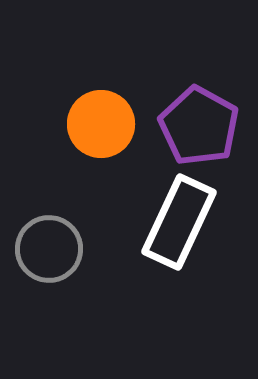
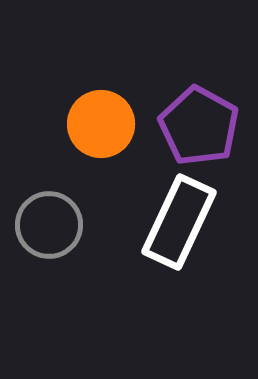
gray circle: moved 24 px up
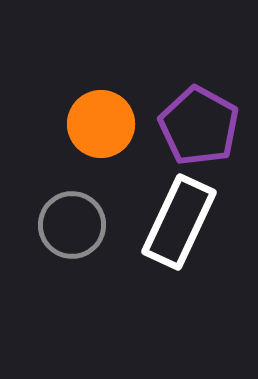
gray circle: moved 23 px right
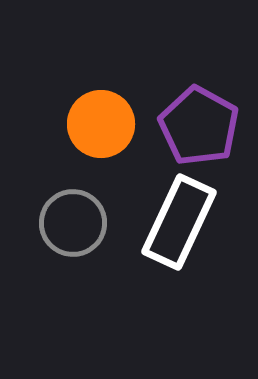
gray circle: moved 1 px right, 2 px up
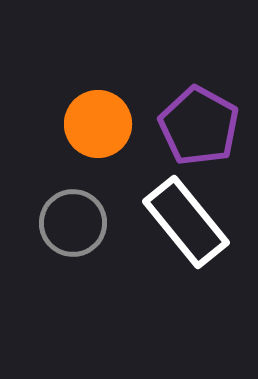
orange circle: moved 3 px left
white rectangle: moved 7 px right; rotated 64 degrees counterclockwise
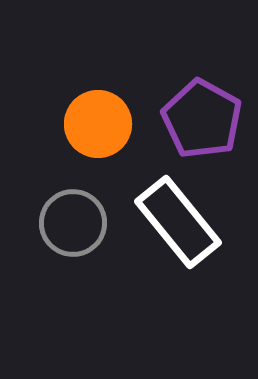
purple pentagon: moved 3 px right, 7 px up
white rectangle: moved 8 px left
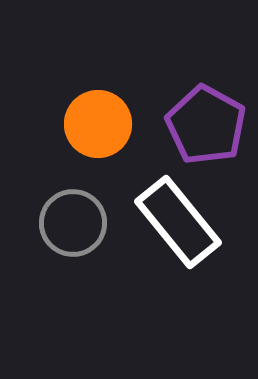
purple pentagon: moved 4 px right, 6 px down
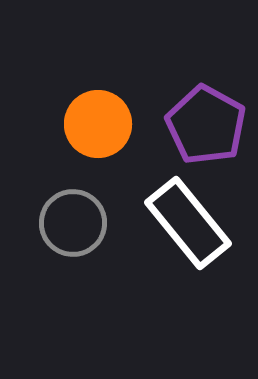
white rectangle: moved 10 px right, 1 px down
